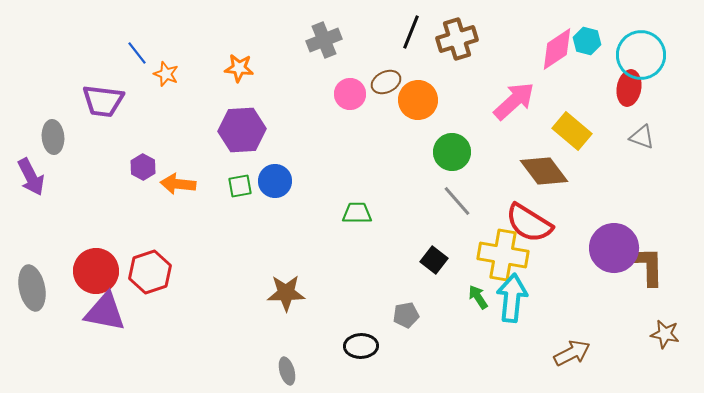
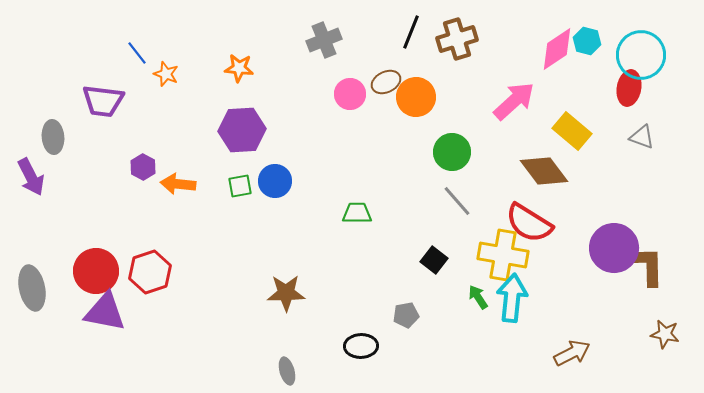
orange circle at (418, 100): moved 2 px left, 3 px up
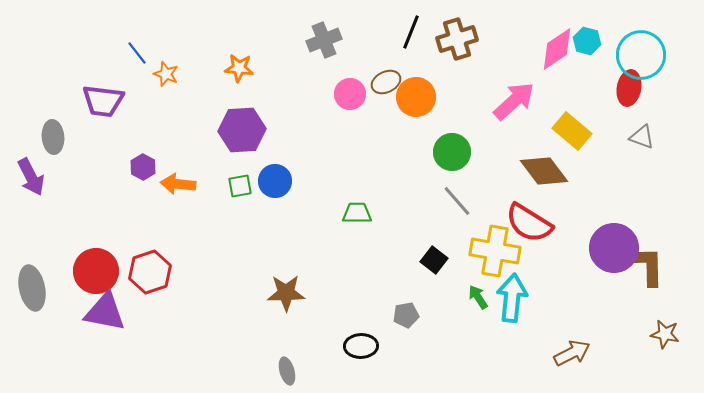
yellow cross at (503, 255): moved 8 px left, 4 px up
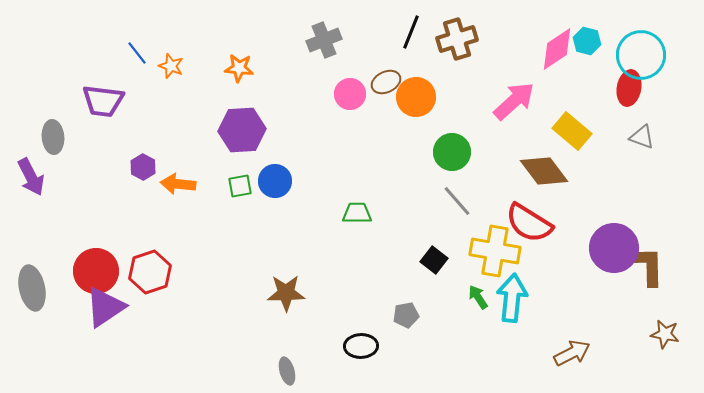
orange star at (166, 74): moved 5 px right, 8 px up
purple triangle at (105, 312): moved 5 px up; rotated 45 degrees counterclockwise
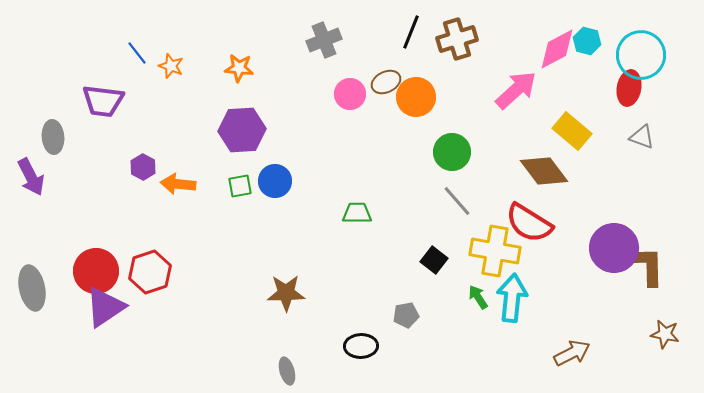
pink diamond at (557, 49): rotated 6 degrees clockwise
pink arrow at (514, 101): moved 2 px right, 11 px up
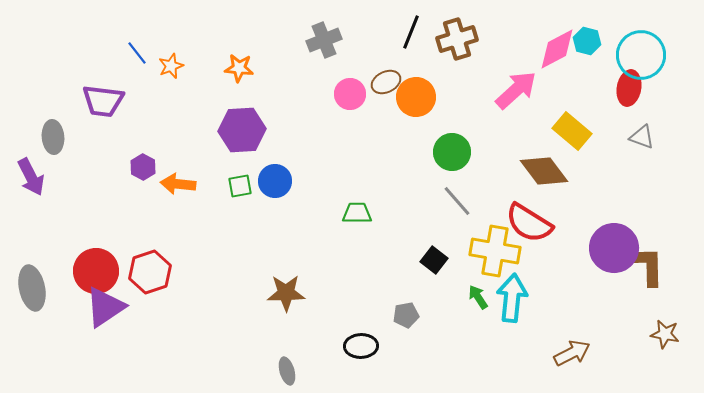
orange star at (171, 66): rotated 30 degrees clockwise
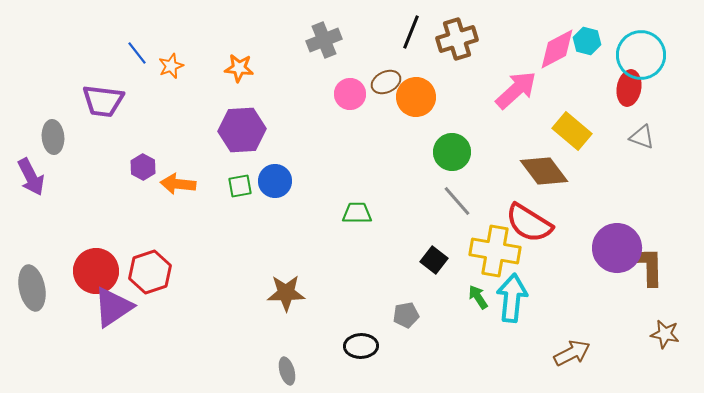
purple circle at (614, 248): moved 3 px right
purple triangle at (105, 307): moved 8 px right
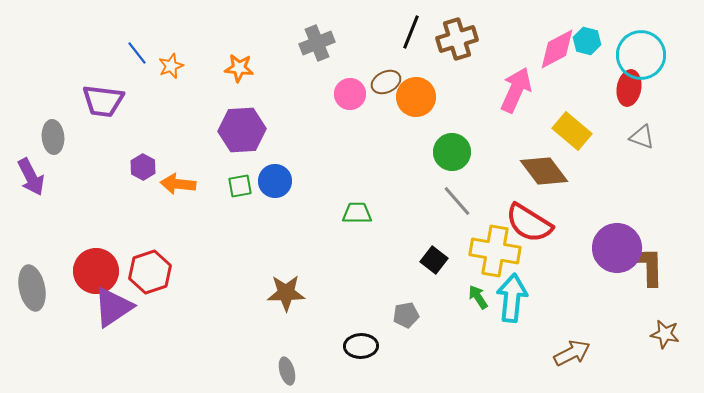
gray cross at (324, 40): moved 7 px left, 3 px down
pink arrow at (516, 90): rotated 24 degrees counterclockwise
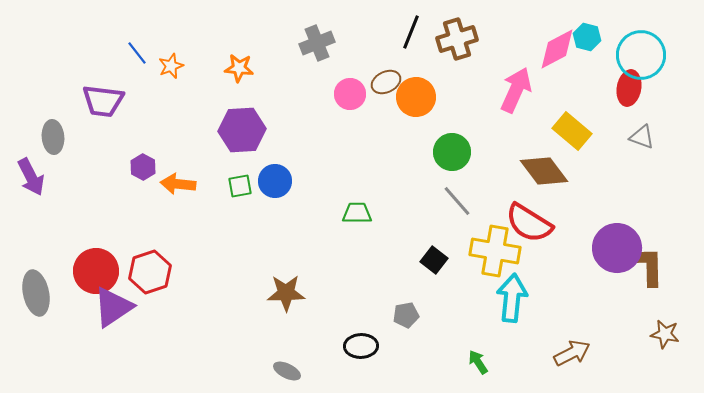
cyan hexagon at (587, 41): moved 4 px up
gray ellipse at (32, 288): moved 4 px right, 5 px down
green arrow at (478, 297): moved 65 px down
gray ellipse at (287, 371): rotated 48 degrees counterclockwise
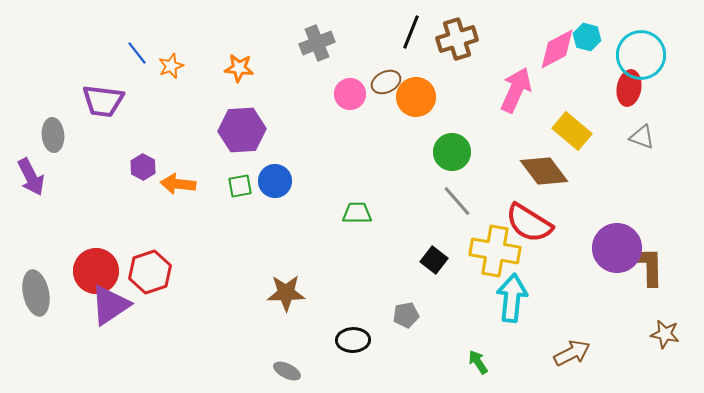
gray ellipse at (53, 137): moved 2 px up
purple triangle at (113, 307): moved 3 px left, 2 px up
black ellipse at (361, 346): moved 8 px left, 6 px up
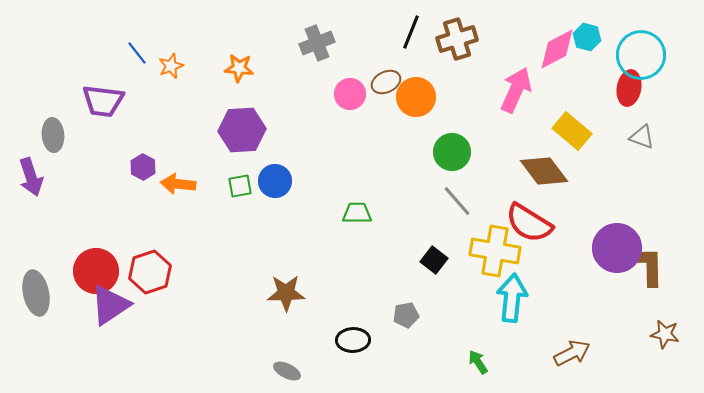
purple arrow at (31, 177): rotated 9 degrees clockwise
